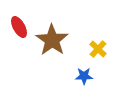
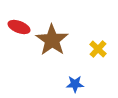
red ellipse: rotated 40 degrees counterclockwise
blue star: moved 9 px left, 8 px down
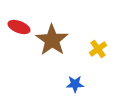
yellow cross: rotated 12 degrees clockwise
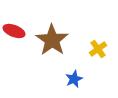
red ellipse: moved 5 px left, 4 px down
blue star: moved 1 px left, 5 px up; rotated 24 degrees counterclockwise
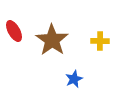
red ellipse: rotated 40 degrees clockwise
yellow cross: moved 2 px right, 8 px up; rotated 36 degrees clockwise
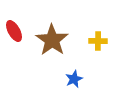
yellow cross: moved 2 px left
